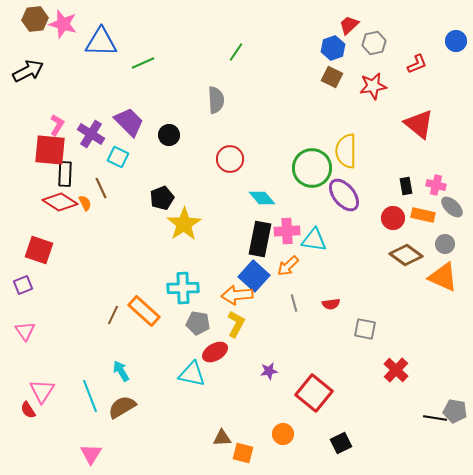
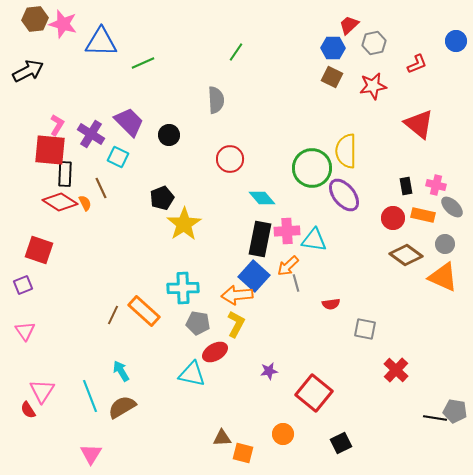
blue hexagon at (333, 48): rotated 20 degrees clockwise
gray line at (294, 303): moved 2 px right, 20 px up
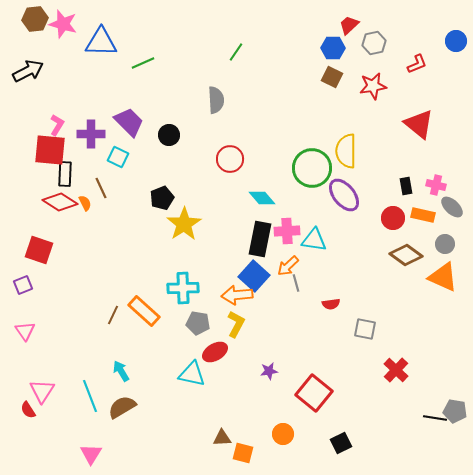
purple cross at (91, 134): rotated 32 degrees counterclockwise
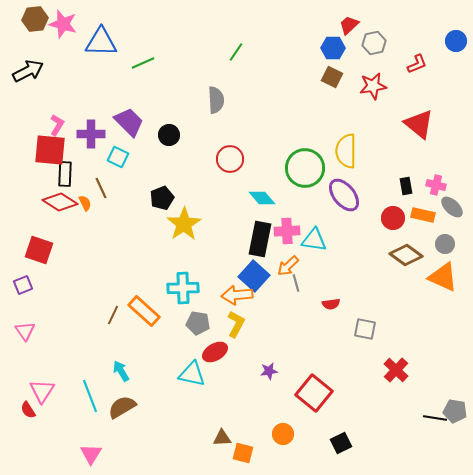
green circle at (312, 168): moved 7 px left
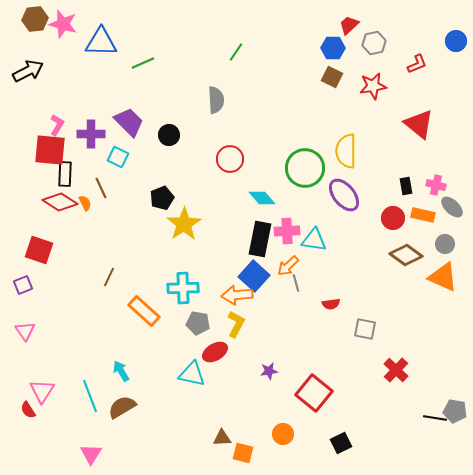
brown line at (113, 315): moved 4 px left, 38 px up
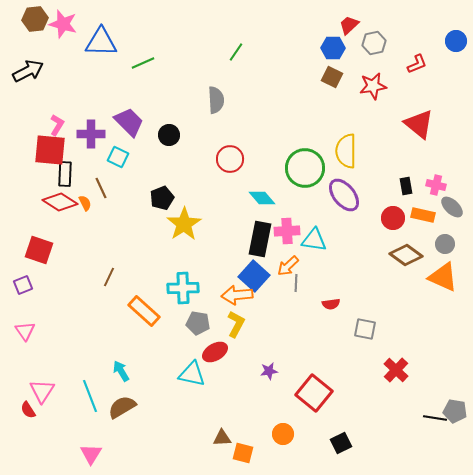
gray line at (296, 283): rotated 18 degrees clockwise
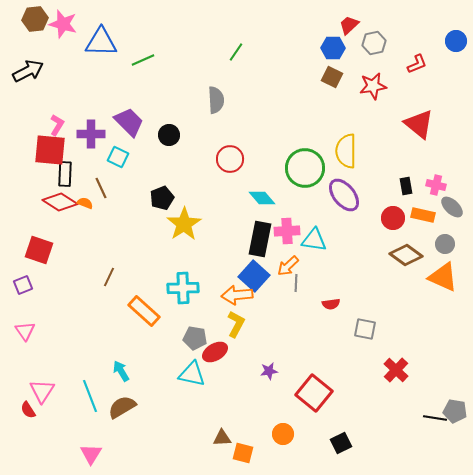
green line at (143, 63): moved 3 px up
orange semicircle at (85, 203): rotated 42 degrees counterclockwise
gray pentagon at (198, 323): moved 3 px left, 15 px down
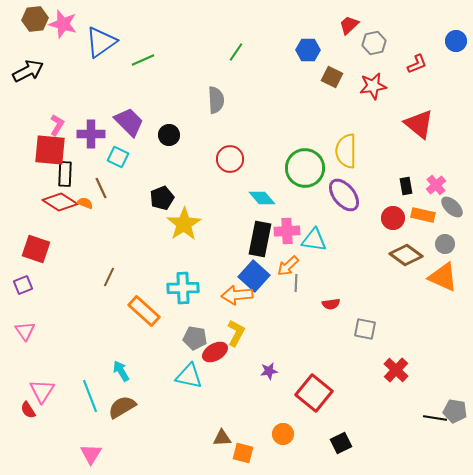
blue triangle at (101, 42): rotated 36 degrees counterclockwise
blue hexagon at (333, 48): moved 25 px left, 2 px down
pink cross at (436, 185): rotated 36 degrees clockwise
red square at (39, 250): moved 3 px left, 1 px up
yellow L-shape at (236, 324): moved 9 px down
cyan triangle at (192, 374): moved 3 px left, 2 px down
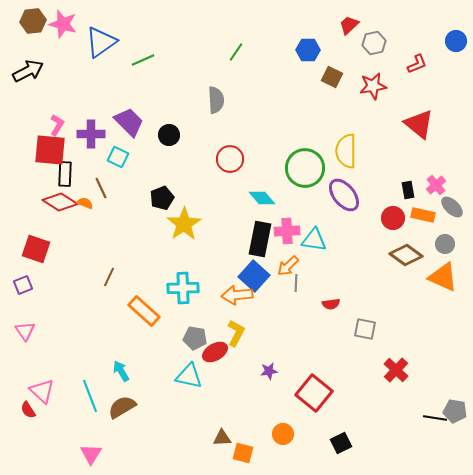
brown hexagon at (35, 19): moved 2 px left, 2 px down
black rectangle at (406, 186): moved 2 px right, 4 px down
pink triangle at (42, 391): rotated 20 degrees counterclockwise
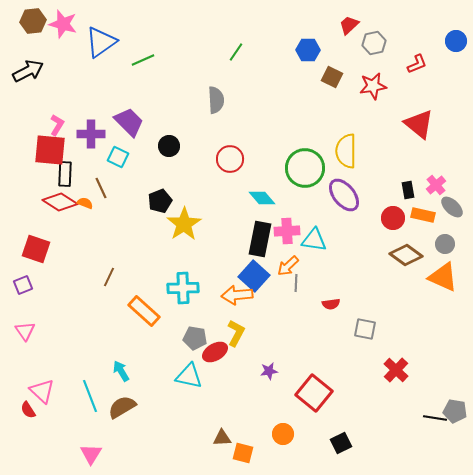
black circle at (169, 135): moved 11 px down
black pentagon at (162, 198): moved 2 px left, 3 px down
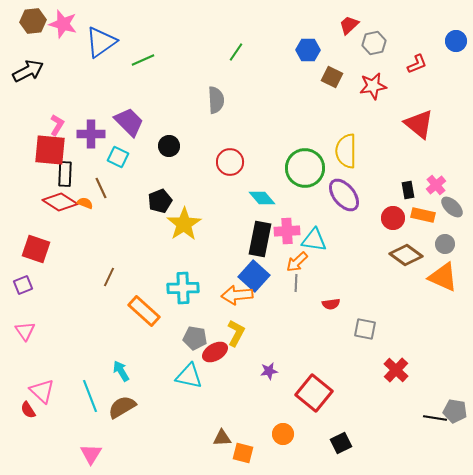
red circle at (230, 159): moved 3 px down
orange arrow at (288, 266): moved 9 px right, 4 px up
